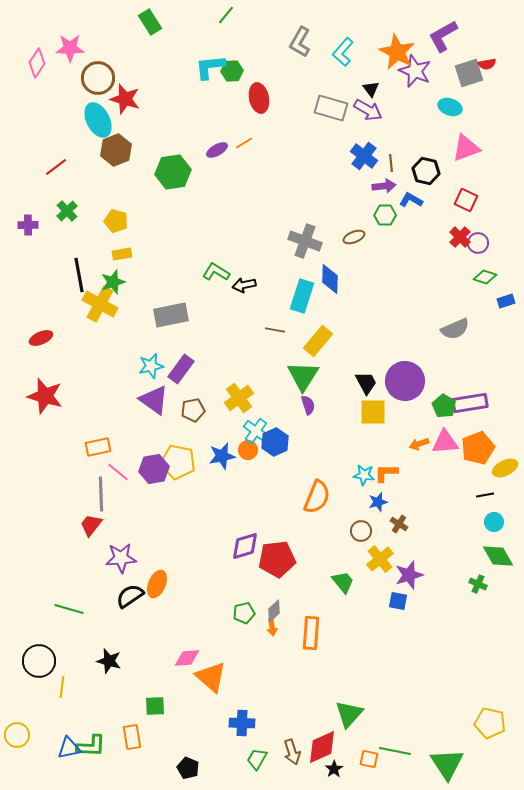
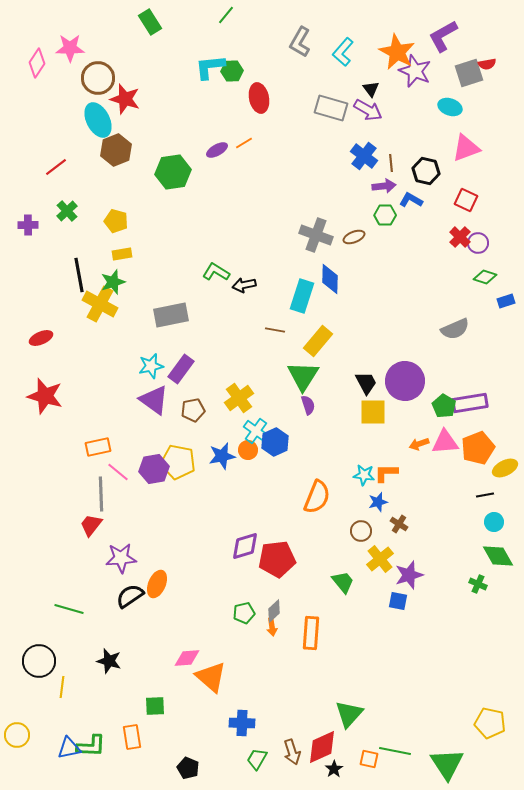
gray cross at (305, 241): moved 11 px right, 6 px up
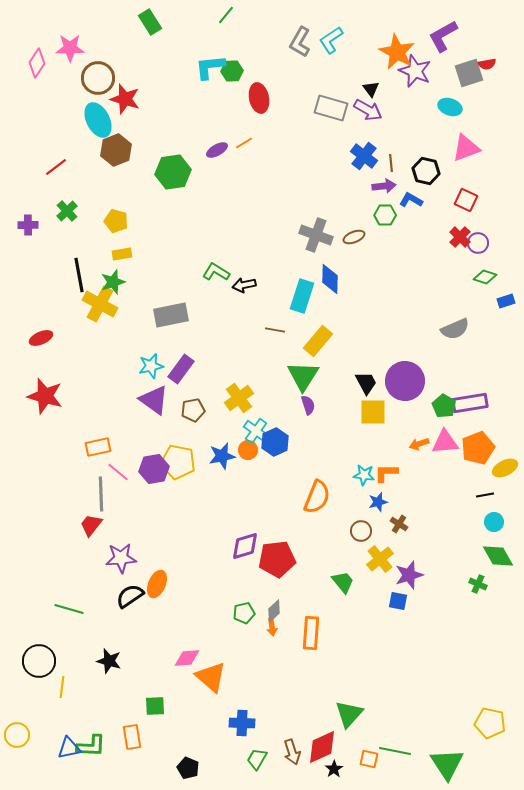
cyan L-shape at (343, 52): moved 12 px left, 12 px up; rotated 16 degrees clockwise
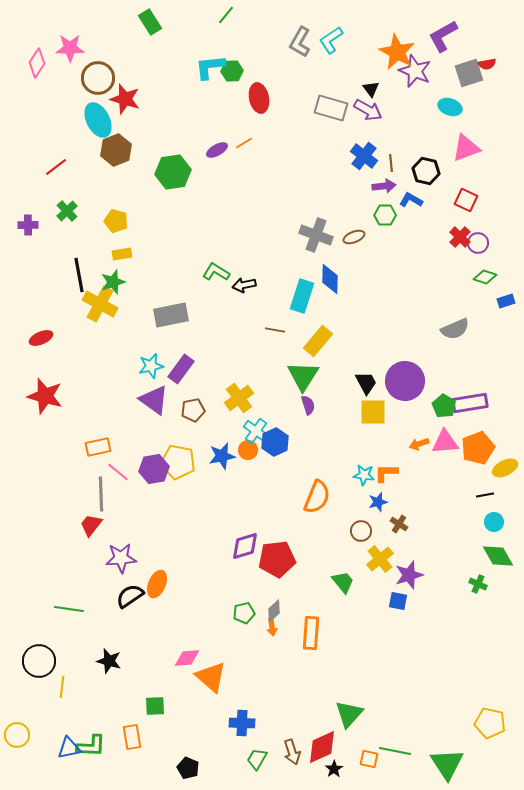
green line at (69, 609): rotated 8 degrees counterclockwise
